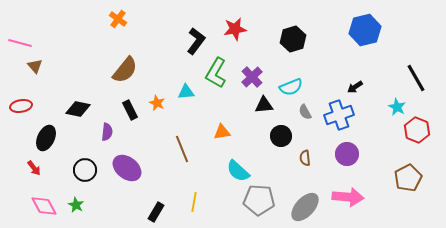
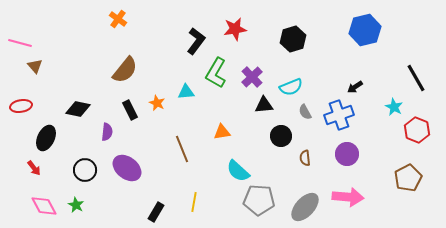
cyan star at (397, 107): moved 3 px left
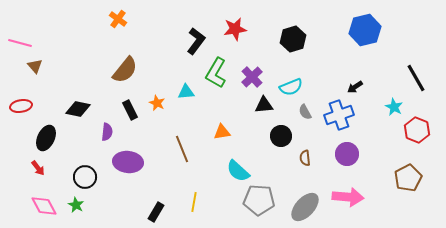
red arrow at (34, 168): moved 4 px right
purple ellipse at (127, 168): moved 1 px right, 6 px up; rotated 32 degrees counterclockwise
black circle at (85, 170): moved 7 px down
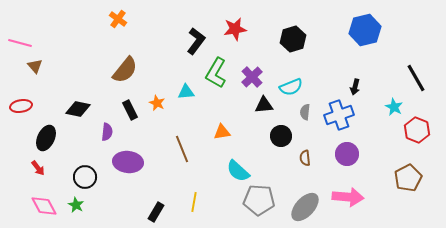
black arrow at (355, 87): rotated 42 degrees counterclockwise
gray semicircle at (305, 112): rotated 35 degrees clockwise
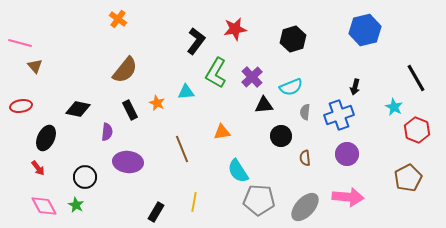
cyan semicircle at (238, 171): rotated 15 degrees clockwise
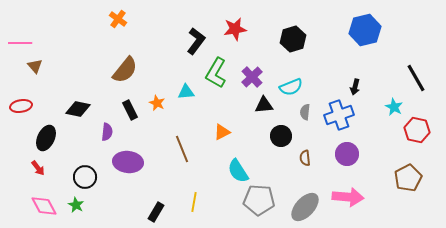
pink line at (20, 43): rotated 15 degrees counterclockwise
red hexagon at (417, 130): rotated 10 degrees counterclockwise
orange triangle at (222, 132): rotated 18 degrees counterclockwise
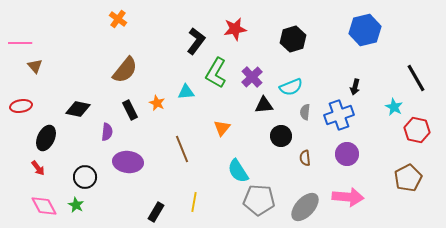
orange triangle at (222, 132): moved 4 px up; rotated 24 degrees counterclockwise
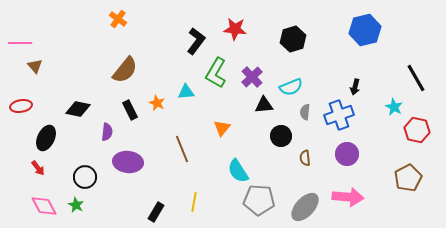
red star at (235, 29): rotated 15 degrees clockwise
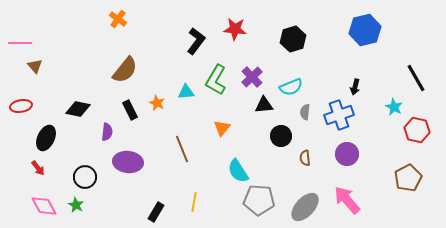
green L-shape at (216, 73): moved 7 px down
pink arrow at (348, 197): moved 1 px left, 3 px down; rotated 136 degrees counterclockwise
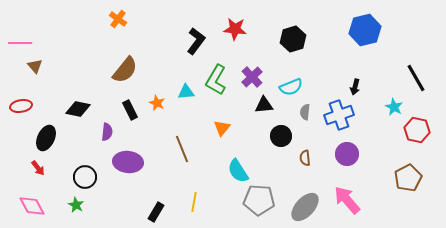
pink diamond at (44, 206): moved 12 px left
